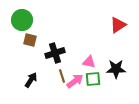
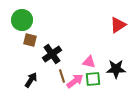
black cross: moved 3 px left, 1 px down; rotated 18 degrees counterclockwise
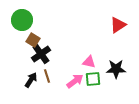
brown square: moved 3 px right; rotated 16 degrees clockwise
black cross: moved 11 px left
brown line: moved 15 px left
